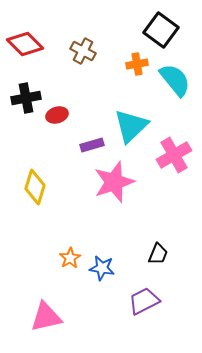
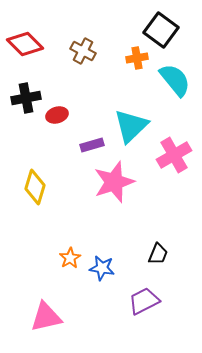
orange cross: moved 6 px up
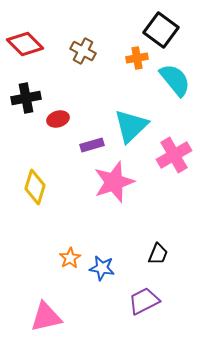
red ellipse: moved 1 px right, 4 px down
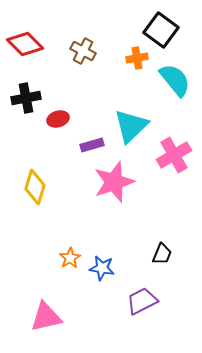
black trapezoid: moved 4 px right
purple trapezoid: moved 2 px left
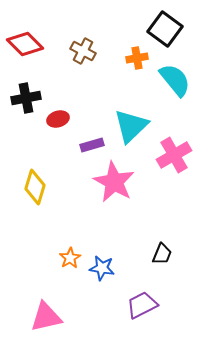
black square: moved 4 px right, 1 px up
pink star: rotated 24 degrees counterclockwise
purple trapezoid: moved 4 px down
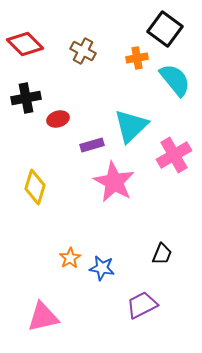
pink triangle: moved 3 px left
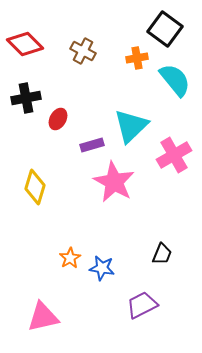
red ellipse: rotated 45 degrees counterclockwise
